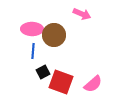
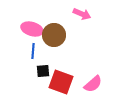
pink ellipse: rotated 15 degrees clockwise
black square: moved 1 px up; rotated 24 degrees clockwise
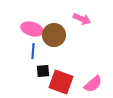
pink arrow: moved 5 px down
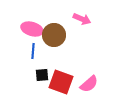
black square: moved 1 px left, 4 px down
pink semicircle: moved 4 px left
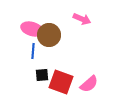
brown circle: moved 5 px left
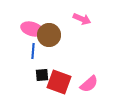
red square: moved 2 px left
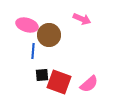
pink ellipse: moved 5 px left, 4 px up
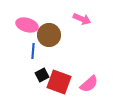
black square: rotated 24 degrees counterclockwise
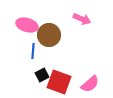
pink semicircle: moved 1 px right
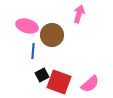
pink arrow: moved 3 px left, 5 px up; rotated 96 degrees counterclockwise
pink ellipse: moved 1 px down
brown circle: moved 3 px right
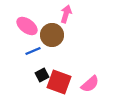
pink arrow: moved 13 px left
pink ellipse: rotated 20 degrees clockwise
blue line: rotated 63 degrees clockwise
